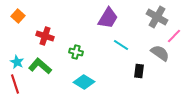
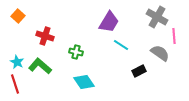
purple trapezoid: moved 1 px right, 4 px down
pink line: rotated 49 degrees counterclockwise
black rectangle: rotated 56 degrees clockwise
cyan diamond: rotated 25 degrees clockwise
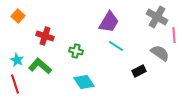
pink line: moved 1 px up
cyan line: moved 5 px left, 1 px down
green cross: moved 1 px up
cyan star: moved 2 px up
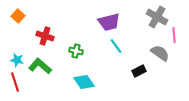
purple trapezoid: rotated 45 degrees clockwise
cyan line: rotated 21 degrees clockwise
cyan star: rotated 16 degrees counterclockwise
red line: moved 2 px up
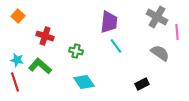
purple trapezoid: rotated 70 degrees counterclockwise
pink line: moved 3 px right, 3 px up
black rectangle: moved 3 px right, 13 px down
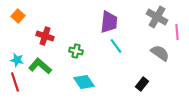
black rectangle: rotated 24 degrees counterclockwise
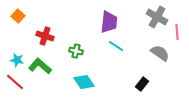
cyan line: rotated 21 degrees counterclockwise
red line: rotated 30 degrees counterclockwise
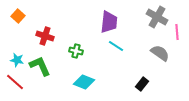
green L-shape: rotated 25 degrees clockwise
cyan diamond: rotated 35 degrees counterclockwise
